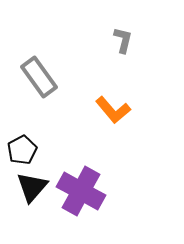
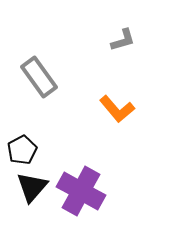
gray L-shape: rotated 60 degrees clockwise
orange L-shape: moved 4 px right, 1 px up
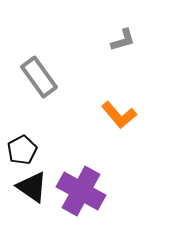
orange L-shape: moved 2 px right, 6 px down
black triangle: rotated 36 degrees counterclockwise
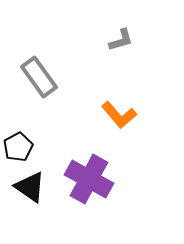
gray L-shape: moved 2 px left
black pentagon: moved 4 px left, 3 px up
black triangle: moved 2 px left
purple cross: moved 8 px right, 12 px up
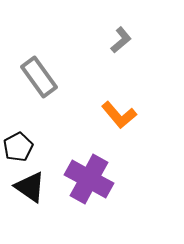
gray L-shape: rotated 24 degrees counterclockwise
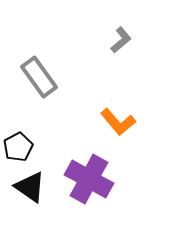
orange L-shape: moved 1 px left, 7 px down
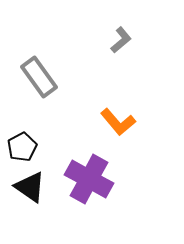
black pentagon: moved 4 px right
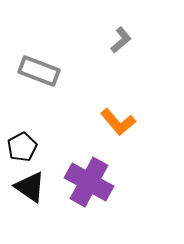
gray rectangle: moved 6 px up; rotated 33 degrees counterclockwise
purple cross: moved 3 px down
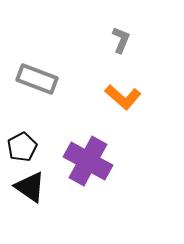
gray L-shape: rotated 28 degrees counterclockwise
gray rectangle: moved 2 px left, 8 px down
orange L-shape: moved 5 px right, 25 px up; rotated 9 degrees counterclockwise
purple cross: moved 1 px left, 21 px up
